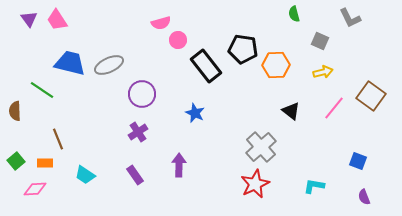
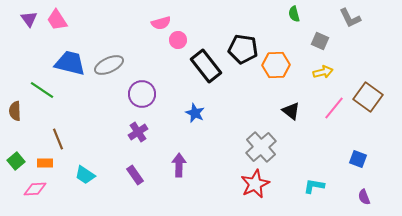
brown square: moved 3 px left, 1 px down
blue square: moved 2 px up
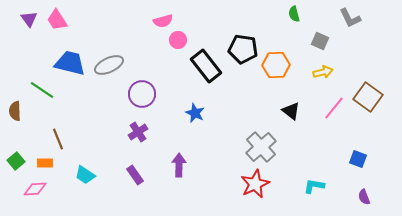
pink semicircle: moved 2 px right, 2 px up
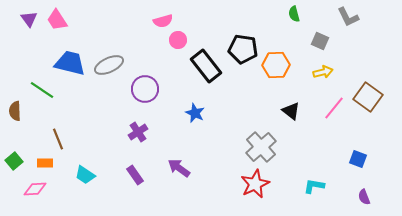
gray L-shape: moved 2 px left, 1 px up
purple circle: moved 3 px right, 5 px up
green square: moved 2 px left
purple arrow: moved 3 px down; rotated 55 degrees counterclockwise
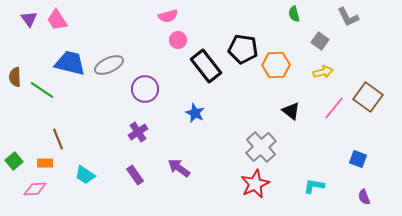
pink semicircle: moved 5 px right, 5 px up
gray square: rotated 12 degrees clockwise
brown semicircle: moved 34 px up
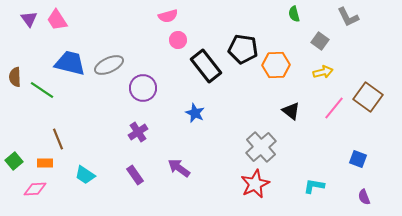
purple circle: moved 2 px left, 1 px up
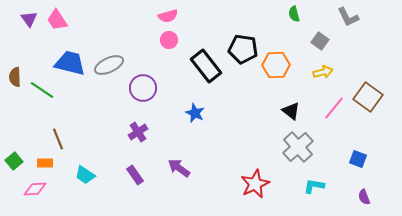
pink circle: moved 9 px left
gray cross: moved 37 px right
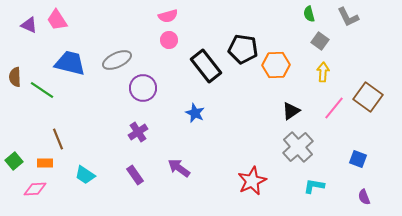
green semicircle: moved 15 px right
purple triangle: moved 6 px down; rotated 30 degrees counterclockwise
gray ellipse: moved 8 px right, 5 px up
yellow arrow: rotated 72 degrees counterclockwise
black triangle: rotated 48 degrees clockwise
red star: moved 3 px left, 3 px up
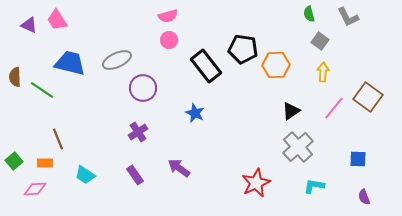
blue square: rotated 18 degrees counterclockwise
red star: moved 4 px right, 2 px down
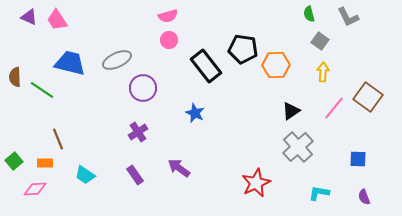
purple triangle: moved 8 px up
cyan L-shape: moved 5 px right, 7 px down
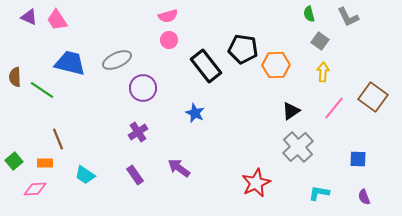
brown square: moved 5 px right
